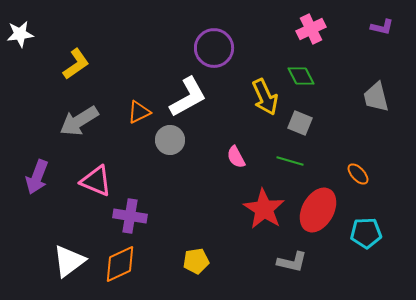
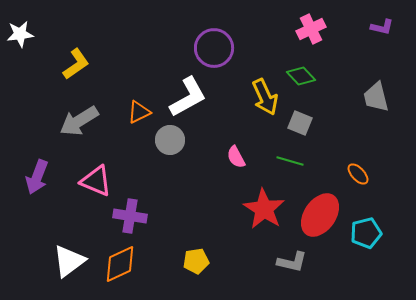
green diamond: rotated 16 degrees counterclockwise
red ellipse: moved 2 px right, 5 px down; rotated 6 degrees clockwise
cyan pentagon: rotated 12 degrees counterclockwise
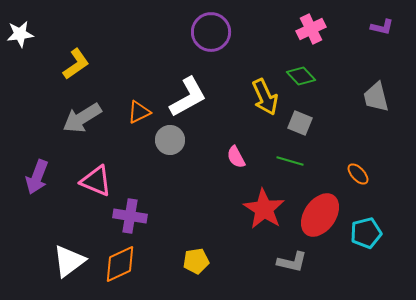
purple circle: moved 3 px left, 16 px up
gray arrow: moved 3 px right, 3 px up
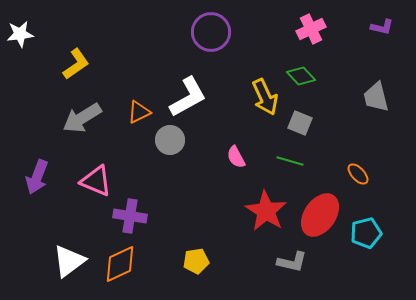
red star: moved 2 px right, 2 px down
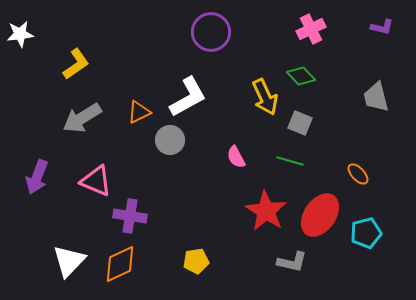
white triangle: rotated 9 degrees counterclockwise
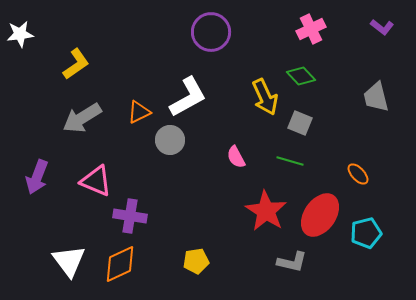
purple L-shape: rotated 25 degrees clockwise
white triangle: rotated 21 degrees counterclockwise
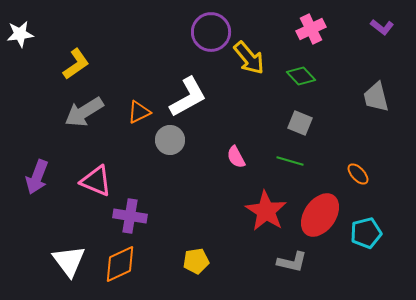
yellow arrow: moved 16 px left, 39 px up; rotated 15 degrees counterclockwise
gray arrow: moved 2 px right, 6 px up
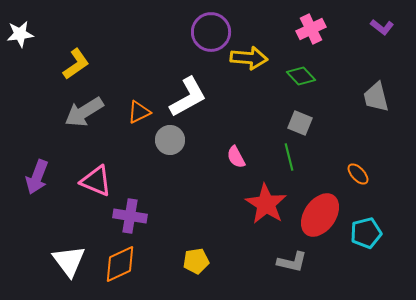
yellow arrow: rotated 45 degrees counterclockwise
green line: moved 1 px left, 4 px up; rotated 60 degrees clockwise
red star: moved 7 px up
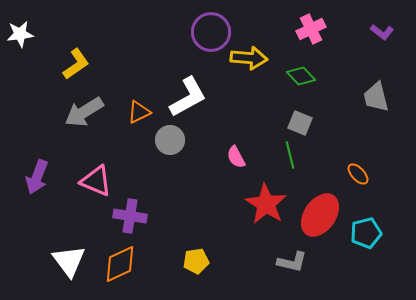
purple L-shape: moved 5 px down
green line: moved 1 px right, 2 px up
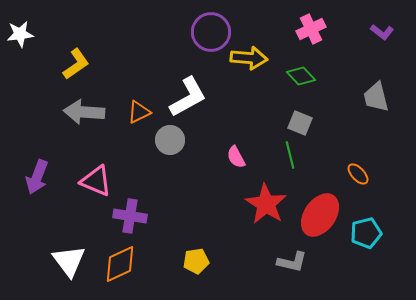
gray arrow: rotated 36 degrees clockwise
